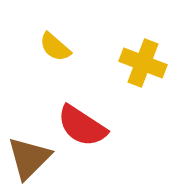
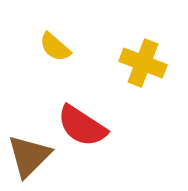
brown triangle: moved 2 px up
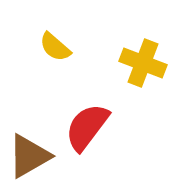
red semicircle: moved 5 px right, 1 px down; rotated 94 degrees clockwise
brown triangle: rotated 15 degrees clockwise
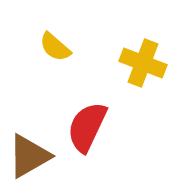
red semicircle: rotated 12 degrees counterclockwise
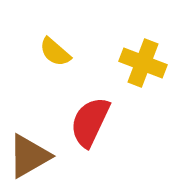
yellow semicircle: moved 5 px down
red semicircle: moved 3 px right, 5 px up
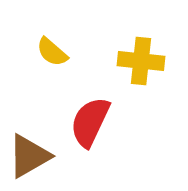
yellow semicircle: moved 3 px left
yellow cross: moved 2 px left, 2 px up; rotated 15 degrees counterclockwise
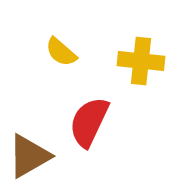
yellow semicircle: moved 9 px right
red semicircle: moved 1 px left
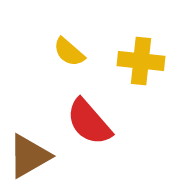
yellow semicircle: moved 8 px right
red semicircle: rotated 66 degrees counterclockwise
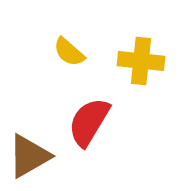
red semicircle: rotated 72 degrees clockwise
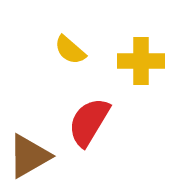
yellow semicircle: moved 1 px right, 2 px up
yellow cross: rotated 6 degrees counterclockwise
